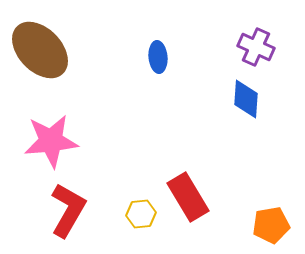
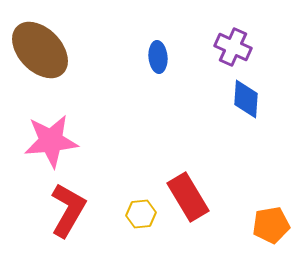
purple cross: moved 23 px left
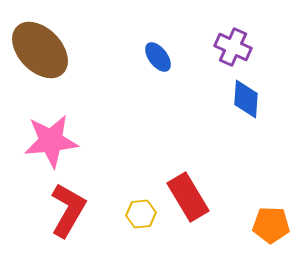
blue ellipse: rotated 32 degrees counterclockwise
orange pentagon: rotated 12 degrees clockwise
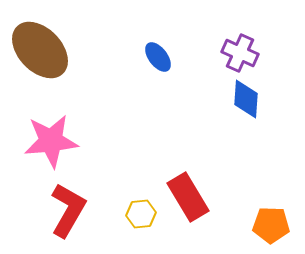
purple cross: moved 7 px right, 6 px down
